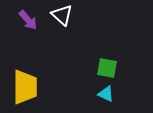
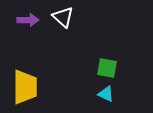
white triangle: moved 1 px right, 2 px down
purple arrow: rotated 50 degrees counterclockwise
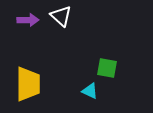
white triangle: moved 2 px left, 1 px up
yellow trapezoid: moved 3 px right, 3 px up
cyan triangle: moved 16 px left, 3 px up
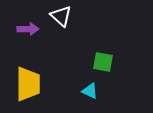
purple arrow: moved 9 px down
green square: moved 4 px left, 6 px up
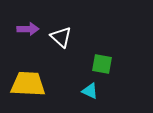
white triangle: moved 21 px down
green square: moved 1 px left, 2 px down
yellow trapezoid: rotated 87 degrees counterclockwise
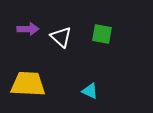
green square: moved 30 px up
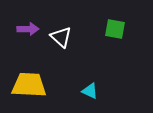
green square: moved 13 px right, 5 px up
yellow trapezoid: moved 1 px right, 1 px down
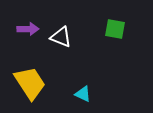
white triangle: rotated 20 degrees counterclockwise
yellow trapezoid: moved 1 px right, 2 px up; rotated 54 degrees clockwise
cyan triangle: moved 7 px left, 3 px down
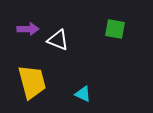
white triangle: moved 3 px left, 3 px down
yellow trapezoid: moved 2 px right, 1 px up; rotated 18 degrees clockwise
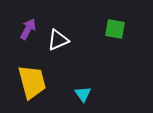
purple arrow: rotated 60 degrees counterclockwise
white triangle: rotated 45 degrees counterclockwise
cyan triangle: rotated 30 degrees clockwise
